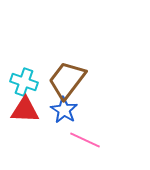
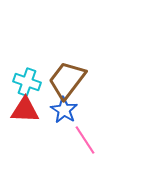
cyan cross: moved 3 px right
pink line: rotated 32 degrees clockwise
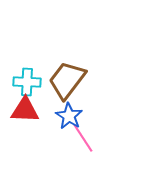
cyan cross: rotated 16 degrees counterclockwise
blue star: moved 5 px right, 6 px down
pink line: moved 2 px left, 2 px up
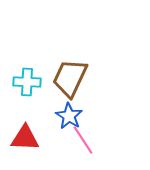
brown trapezoid: moved 3 px right, 2 px up; rotated 12 degrees counterclockwise
red triangle: moved 28 px down
pink line: moved 2 px down
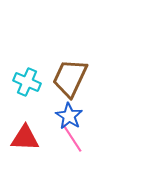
cyan cross: rotated 20 degrees clockwise
pink line: moved 11 px left, 2 px up
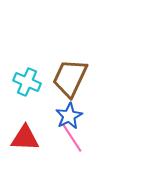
blue star: rotated 12 degrees clockwise
